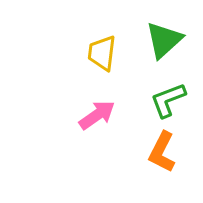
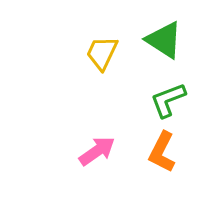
green triangle: rotated 45 degrees counterclockwise
yellow trapezoid: rotated 18 degrees clockwise
pink arrow: moved 36 px down
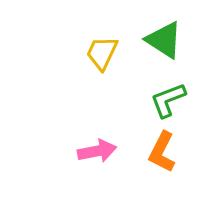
pink arrow: rotated 24 degrees clockwise
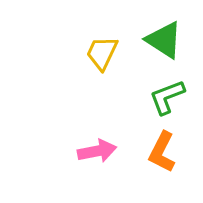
green L-shape: moved 1 px left, 3 px up
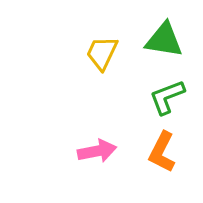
green triangle: rotated 24 degrees counterclockwise
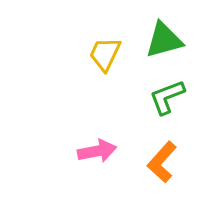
green triangle: rotated 24 degrees counterclockwise
yellow trapezoid: moved 3 px right, 1 px down
orange L-shape: moved 10 px down; rotated 15 degrees clockwise
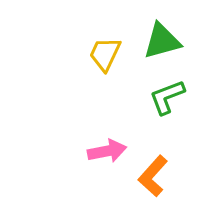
green triangle: moved 2 px left, 1 px down
pink arrow: moved 10 px right
orange L-shape: moved 9 px left, 14 px down
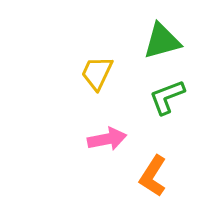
yellow trapezoid: moved 8 px left, 19 px down
pink arrow: moved 12 px up
orange L-shape: rotated 9 degrees counterclockwise
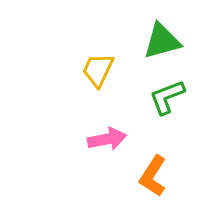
yellow trapezoid: moved 1 px right, 3 px up
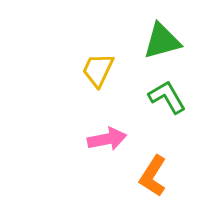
green L-shape: rotated 81 degrees clockwise
